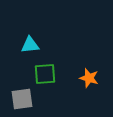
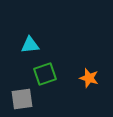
green square: rotated 15 degrees counterclockwise
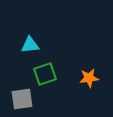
orange star: rotated 24 degrees counterclockwise
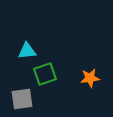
cyan triangle: moved 3 px left, 6 px down
orange star: moved 1 px right
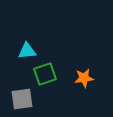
orange star: moved 6 px left
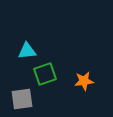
orange star: moved 3 px down
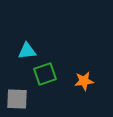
gray square: moved 5 px left; rotated 10 degrees clockwise
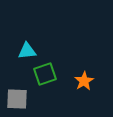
orange star: rotated 24 degrees counterclockwise
